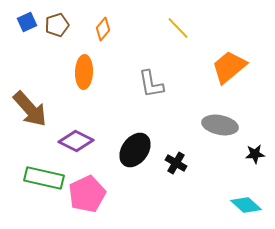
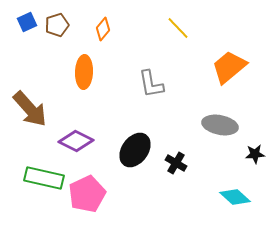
cyan diamond: moved 11 px left, 8 px up
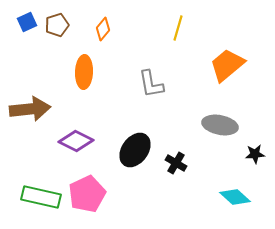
yellow line: rotated 60 degrees clockwise
orange trapezoid: moved 2 px left, 2 px up
brown arrow: rotated 54 degrees counterclockwise
green rectangle: moved 3 px left, 19 px down
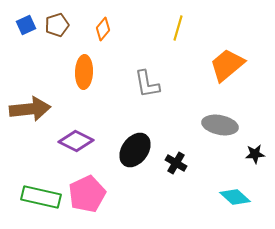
blue square: moved 1 px left, 3 px down
gray L-shape: moved 4 px left
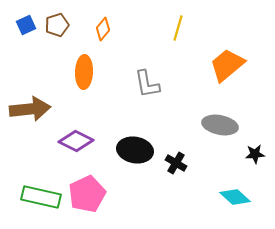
black ellipse: rotated 64 degrees clockwise
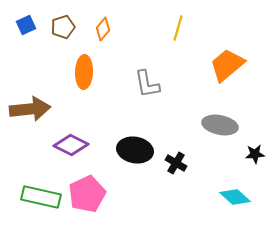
brown pentagon: moved 6 px right, 2 px down
purple diamond: moved 5 px left, 4 px down
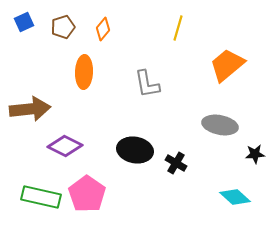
blue square: moved 2 px left, 3 px up
purple diamond: moved 6 px left, 1 px down
pink pentagon: rotated 12 degrees counterclockwise
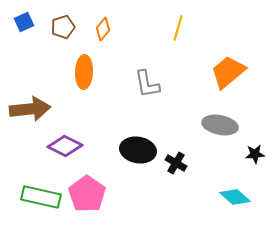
orange trapezoid: moved 1 px right, 7 px down
black ellipse: moved 3 px right
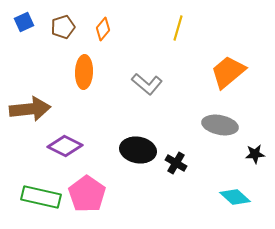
gray L-shape: rotated 40 degrees counterclockwise
